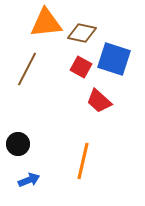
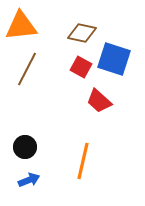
orange triangle: moved 25 px left, 3 px down
black circle: moved 7 px right, 3 px down
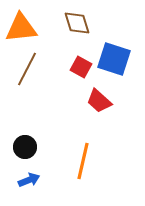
orange triangle: moved 2 px down
brown diamond: moved 5 px left, 10 px up; rotated 60 degrees clockwise
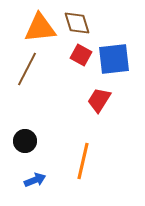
orange triangle: moved 19 px right
blue square: rotated 24 degrees counterclockwise
red square: moved 12 px up
red trapezoid: moved 1 px up; rotated 80 degrees clockwise
black circle: moved 6 px up
blue arrow: moved 6 px right
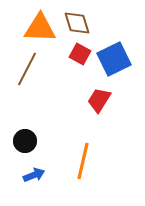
orange triangle: rotated 8 degrees clockwise
red square: moved 1 px left, 1 px up
blue square: rotated 20 degrees counterclockwise
blue arrow: moved 1 px left, 5 px up
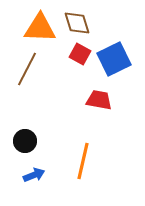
red trapezoid: rotated 68 degrees clockwise
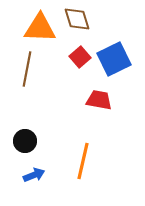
brown diamond: moved 4 px up
red square: moved 3 px down; rotated 20 degrees clockwise
brown line: rotated 16 degrees counterclockwise
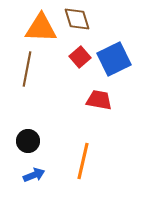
orange triangle: moved 1 px right
black circle: moved 3 px right
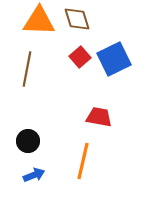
orange triangle: moved 2 px left, 7 px up
red trapezoid: moved 17 px down
